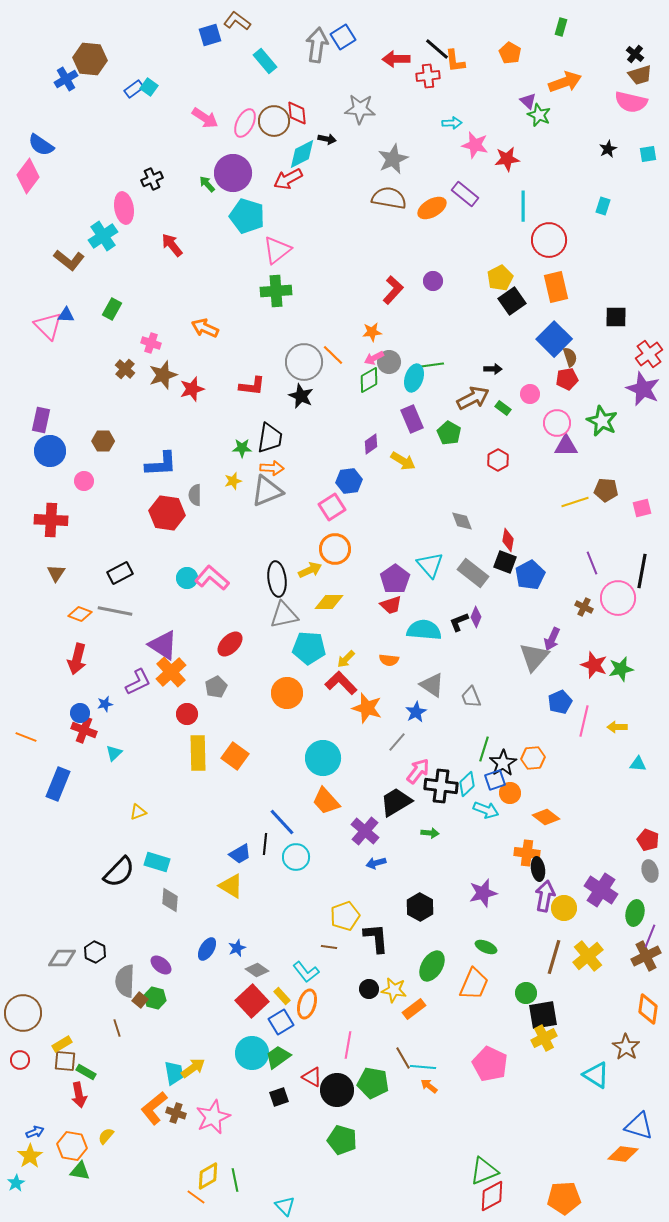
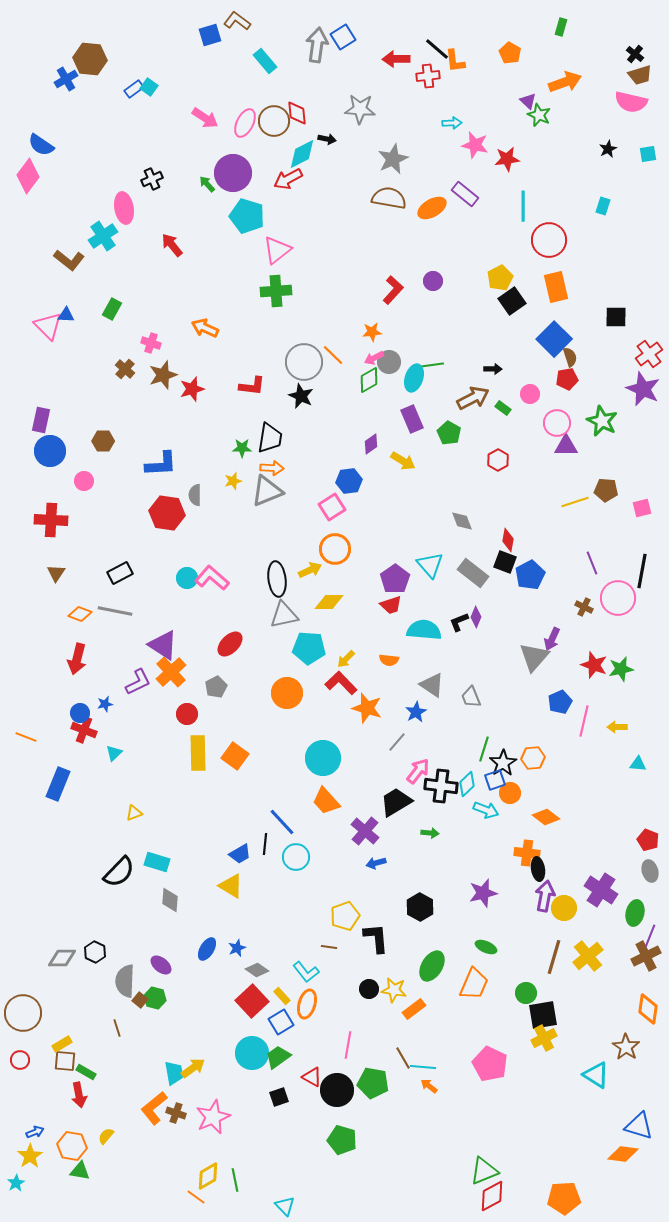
yellow triangle at (138, 812): moved 4 px left, 1 px down
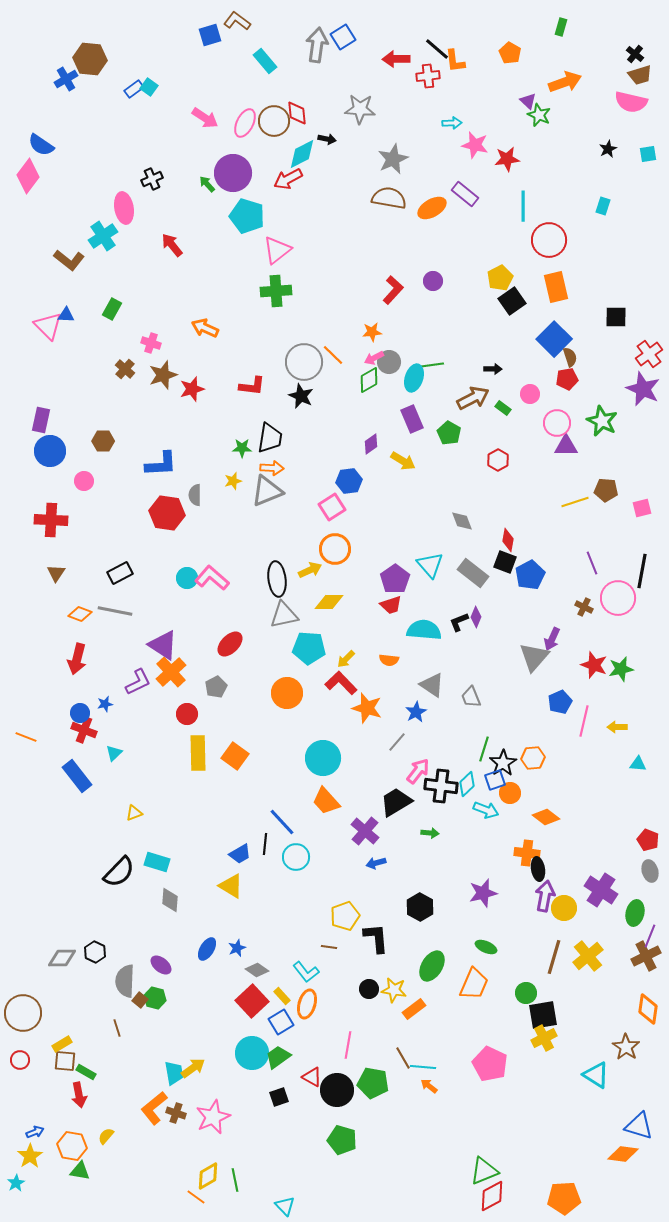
blue rectangle at (58, 784): moved 19 px right, 8 px up; rotated 60 degrees counterclockwise
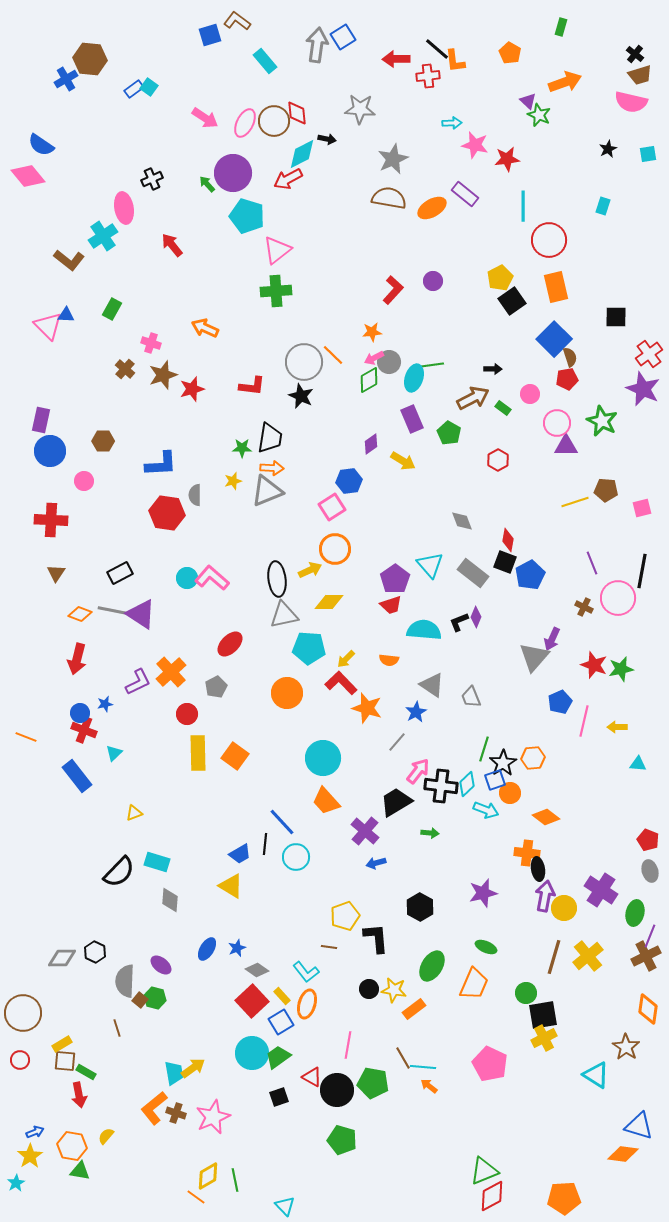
pink diamond at (28, 176): rotated 76 degrees counterclockwise
purple triangle at (163, 645): moved 22 px left, 31 px up
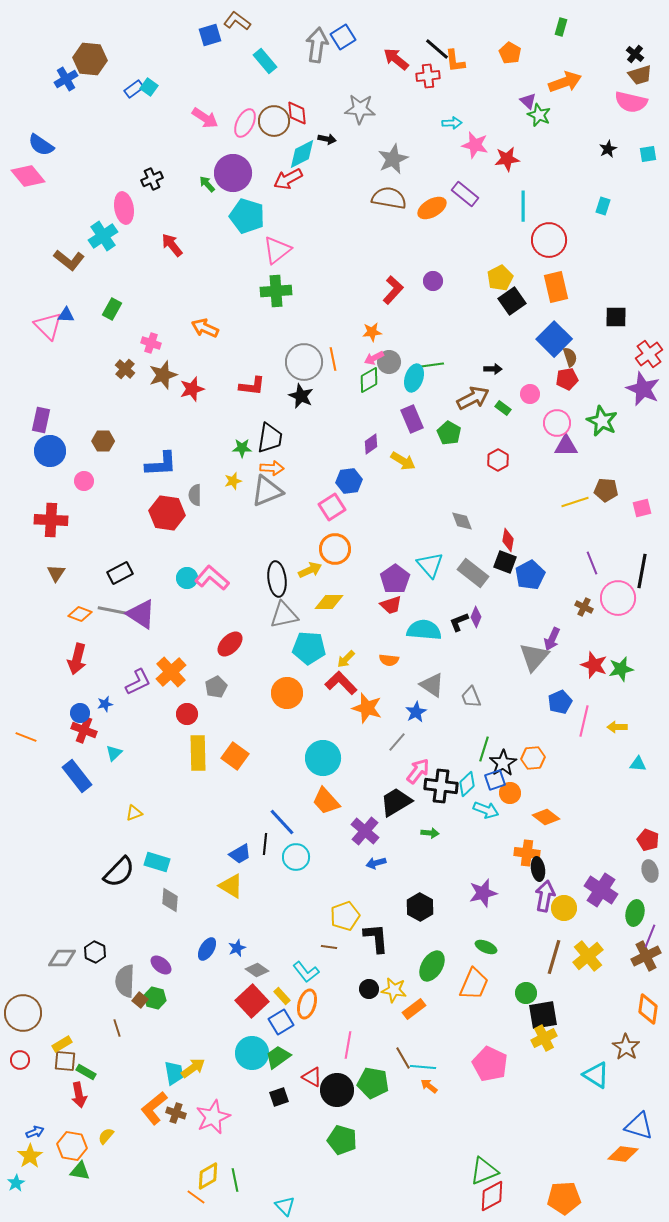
red arrow at (396, 59): rotated 40 degrees clockwise
orange line at (333, 355): moved 4 px down; rotated 35 degrees clockwise
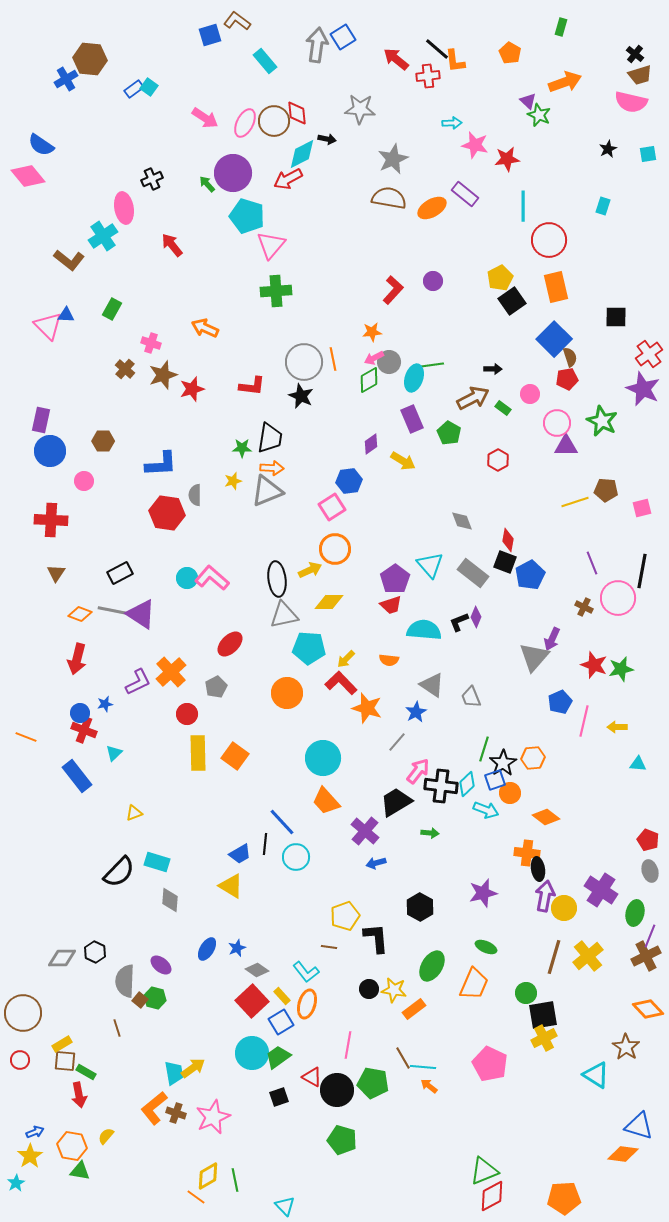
pink triangle at (277, 250): moved 6 px left, 5 px up; rotated 12 degrees counterclockwise
orange diamond at (648, 1009): rotated 52 degrees counterclockwise
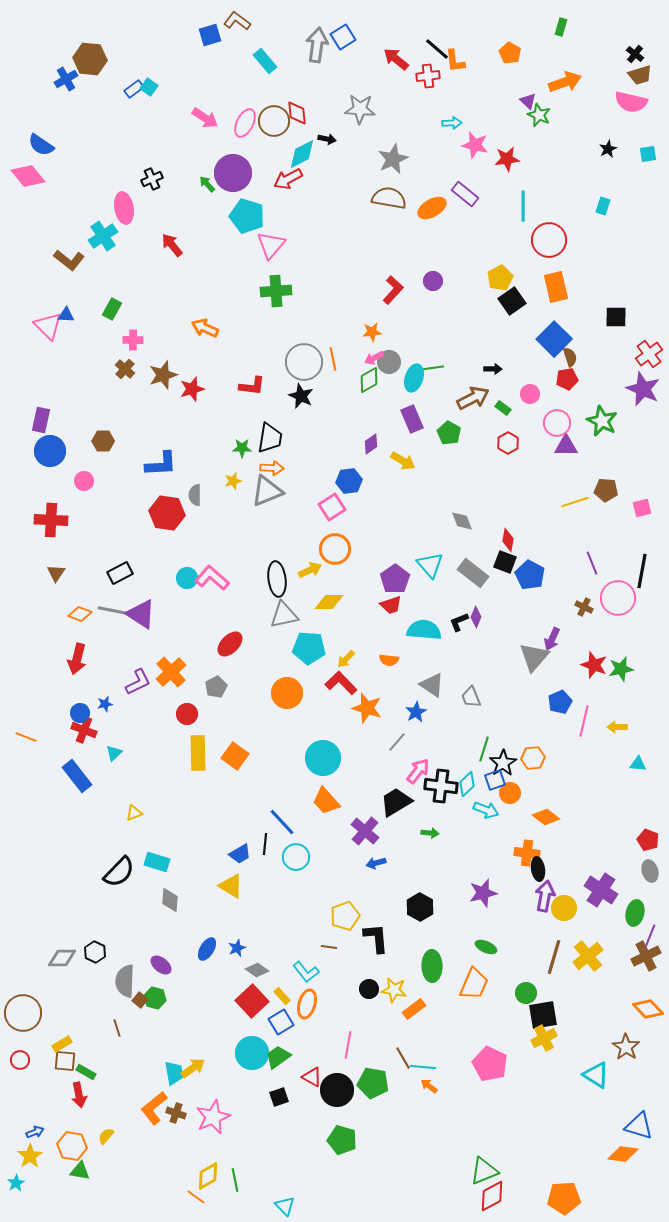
pink cross at (151, 343): moved 18 px left, 3 px up; rotated 18 degrees counterclockwise
green line at (432, 365): moved 3 px down
red hexagon at (498, 460): moved 10 px right, 17 px up
blue pentagon at (530, 575): rotated 16 degrees counterclockwise
green ellipse at (432, 966): rotated 32 degrees counterclockwise
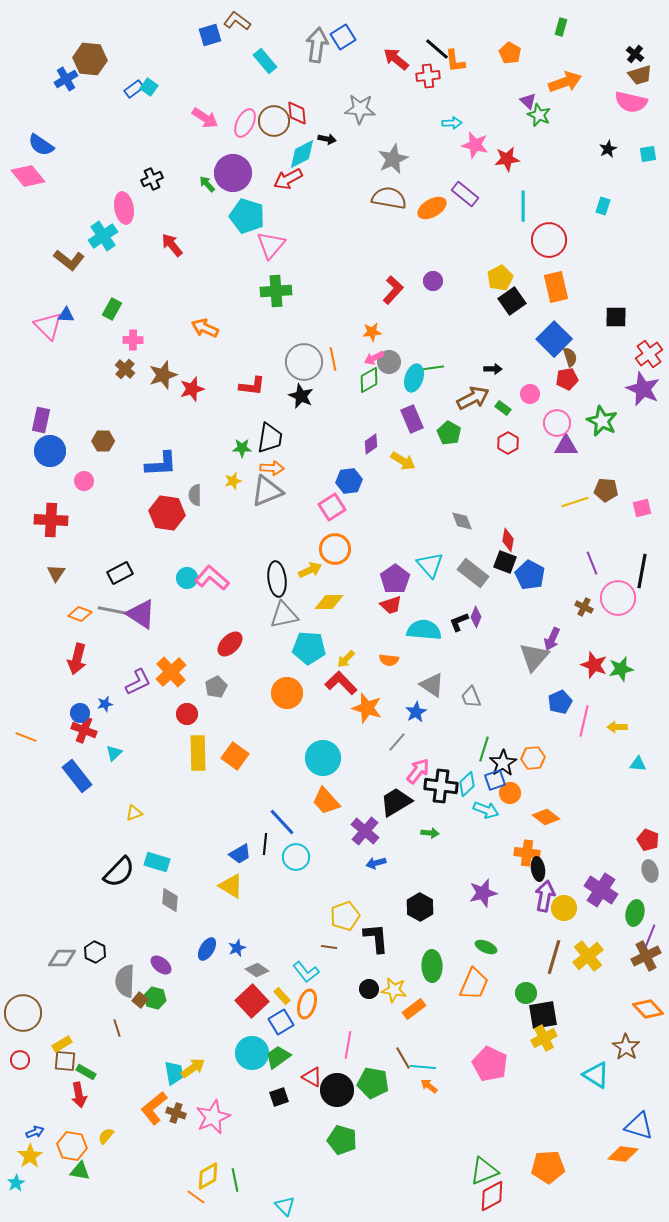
orange pentagon at (564, 1198): moved 16 px left, 31 px up
